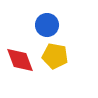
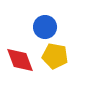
blue circle: moved 2 px left, 2 px down
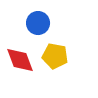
blue circle: moved 7 px left, 4 px up
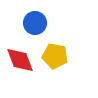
blue circle: moved 3 px left
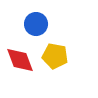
blue circle: moved 1 px right, 1 px down
